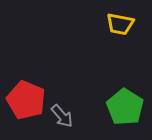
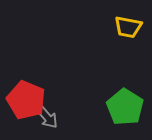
yellow trapezoid: moved 8 px right, 3 px down
gray arrow: moved 15 px left, 1 px down
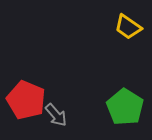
yellow trapezoid: rotated 24 degrees clockwise
gray arrow: moved 9 px right, 2 px up
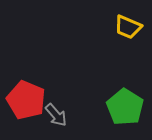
yellow trapezoid: rotated 12 degrees counterclockwise
